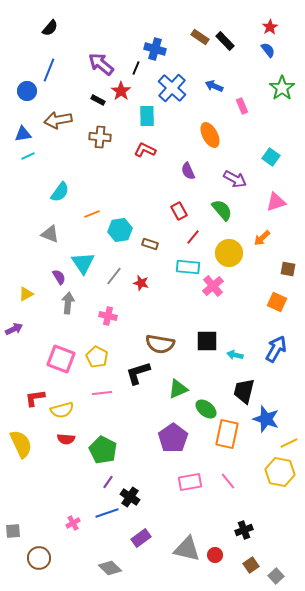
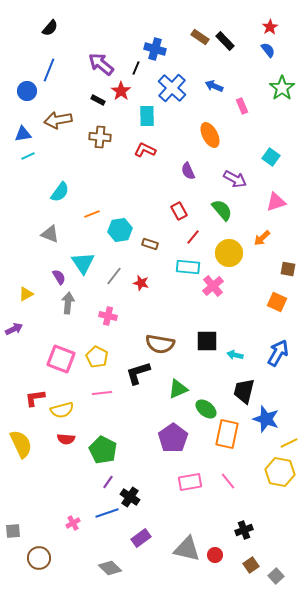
blue arrow at (276, 349): moved 2 px right, 4 px down
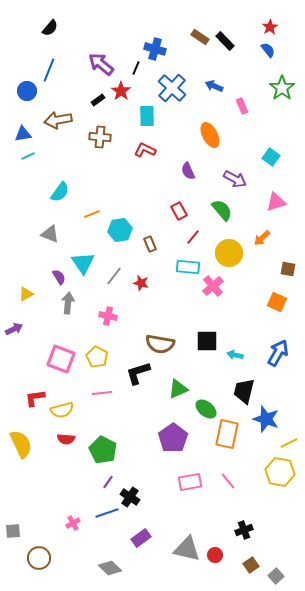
black rectangle at (98, 100): rotated 64 degrees counterclockwise
brown rectangle at (150, 244): rotated 49 degrees clockwise
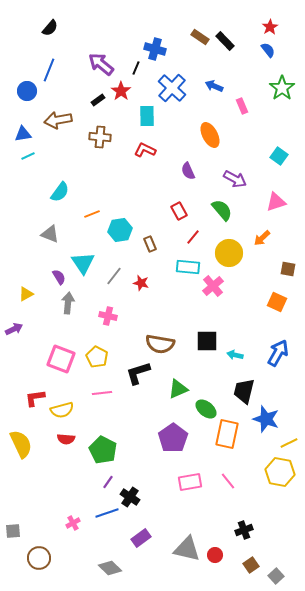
cyan square at (271, 157): moved 8 px right, 1 px up
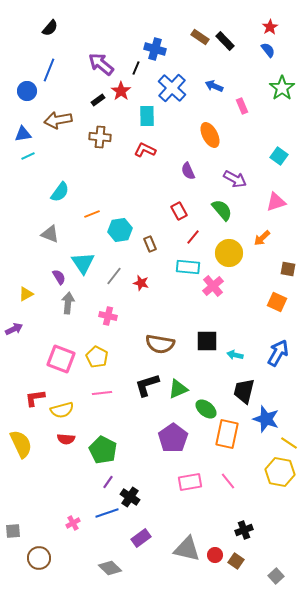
black L-shape at (138, 373): moved 9 px right, 12 px down
yellow line at (289, 443): rotated 60 degrees clockwise
brown square at (251, 565): moved 15 px left, 4 px up; rotated 21 degrees counterclockwise
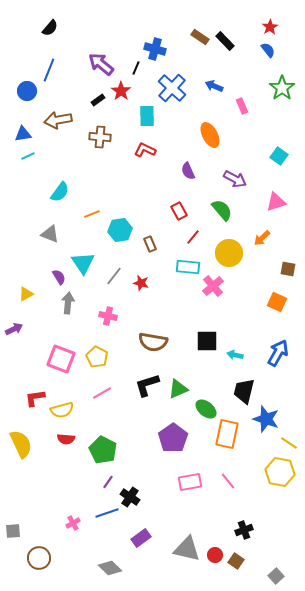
brown semicircle at (160, 344): moved 7 px left, 2 px up
pink line at (102, 393): rotated 24 degrees counterclockwise
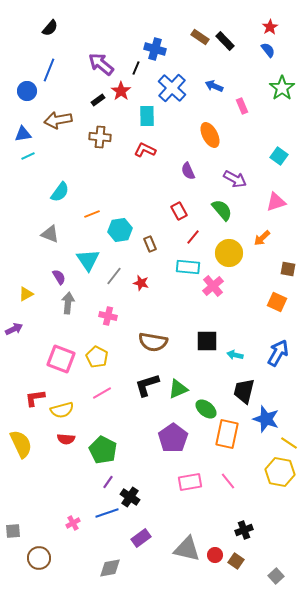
cyan triangle at (83, 263): moved 5 px right, 3 px up
gray diamond at (110, 568): rotated 55 degrees counterclockwise
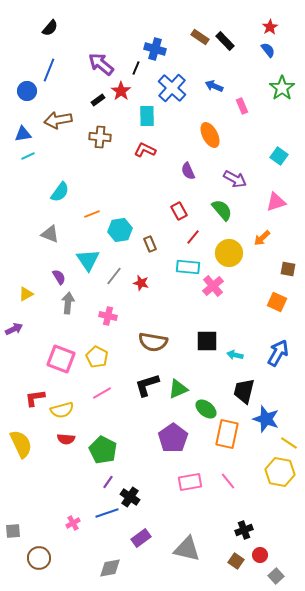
red circle at (215, 555): moved 45 px right
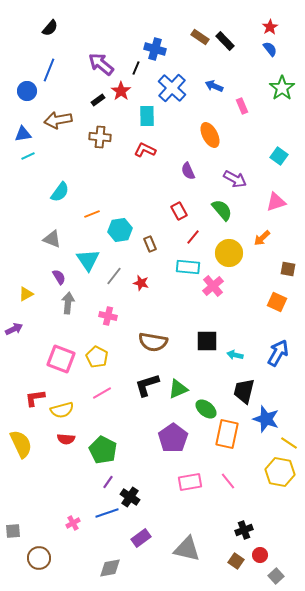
blue semicircle at (268, 50): moved 2 px right, 1 px up
gray triangle at (50, 234): moved 2 px right, 5 px down
